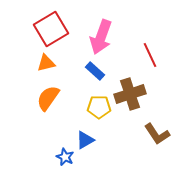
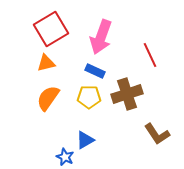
blue rectangle: rotated 18 degrees counterclockwise
brown cross: moved 3 px left
yellow pentagon: moved 10 px left, 10 px up
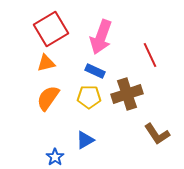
blue star: moved 10 px left; rotated 12 degrees clockwise
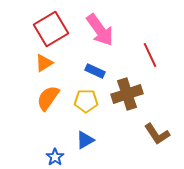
pink arrow: moved 1 px left, 7 px up; rotated 56 degrees counterclockwise
orange triangle: moved 2 px left; rotated 18 degrees counterclockwise
yellow pentagon: moved 3 px left, 4 px down
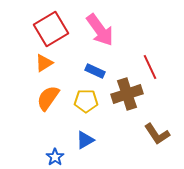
red line: moved 12 px down
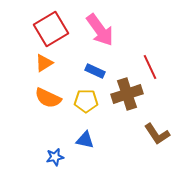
orange semicircle: rotated 100 degrees counterclockwise
blue triangle: rotated 42 degrees clockwise
blue star: rotated 24 degrees clockwise
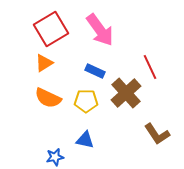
brown cross: moved 1 px left, 1 px up; rotated 24 degrees counterclockwise
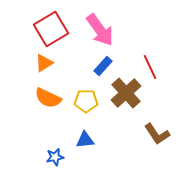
blue rectangle: moved 8 px right, 5 px up; rotated 72 degrees counterclockwise
blue triangle: rotated 18 degrees counterclockwise
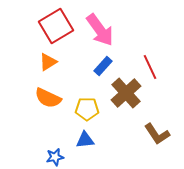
red square: moved 5 px right, 3 px up
orange triangle: moved 4 px right, 1 px up
yellow pentagon: moved 1 px right, 8 px down
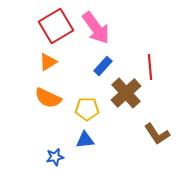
pink arrow: moved 4 px left, 2 px up
red line: rotated 20 degrees clockwise
